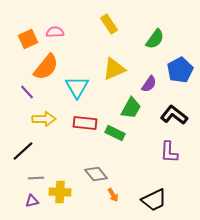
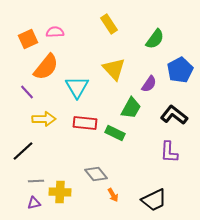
yellow triangle: rotated 50 degrees counterclockwise
gray line: moved 3 px down
purple triangle: moved 2 px right, 2 px down
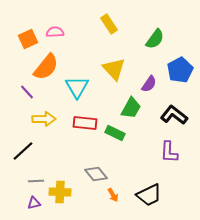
black trapezoid: moved 5 px left, 5 px up
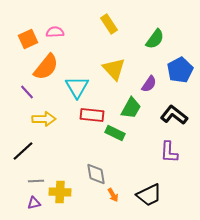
red rectangle: moved 7 px right, 8 px up
gray diamond: rotated 30 degrees clockwise
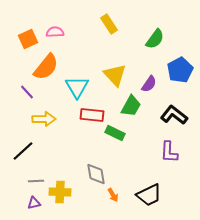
yellow triangle: moved 1 px right, 6 px down
green trapezoid: moved 2 px up
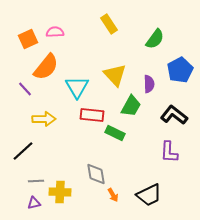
purple semicircle: rotated 36 degrees counterclockwise
purple line: moved 2 px left, 3 px up
